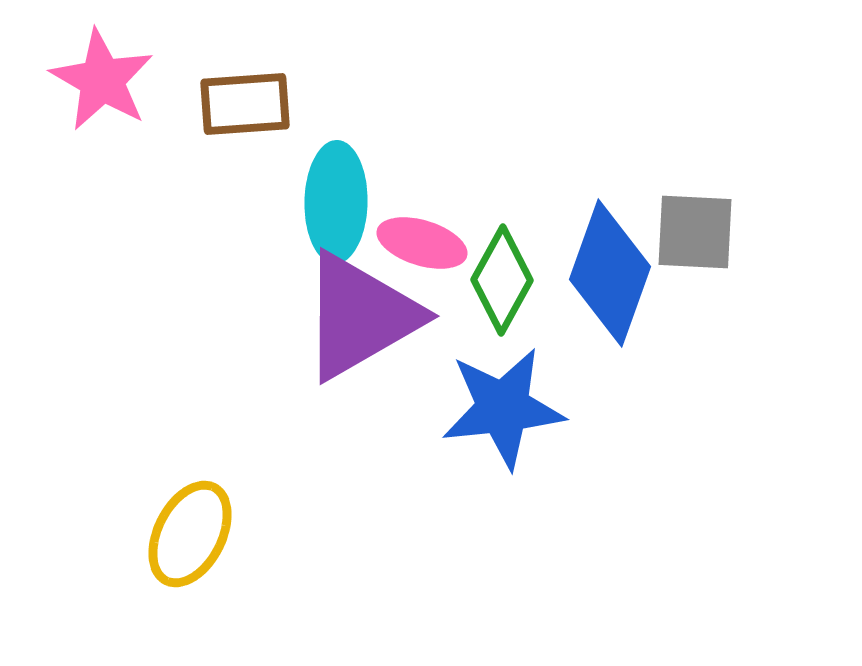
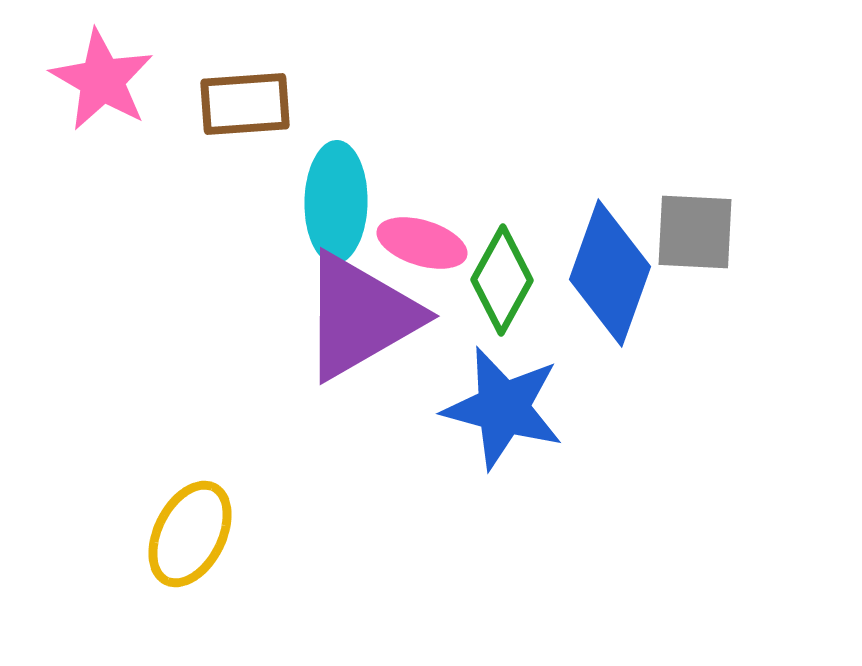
blue star: rotated 21 degrees clockwise
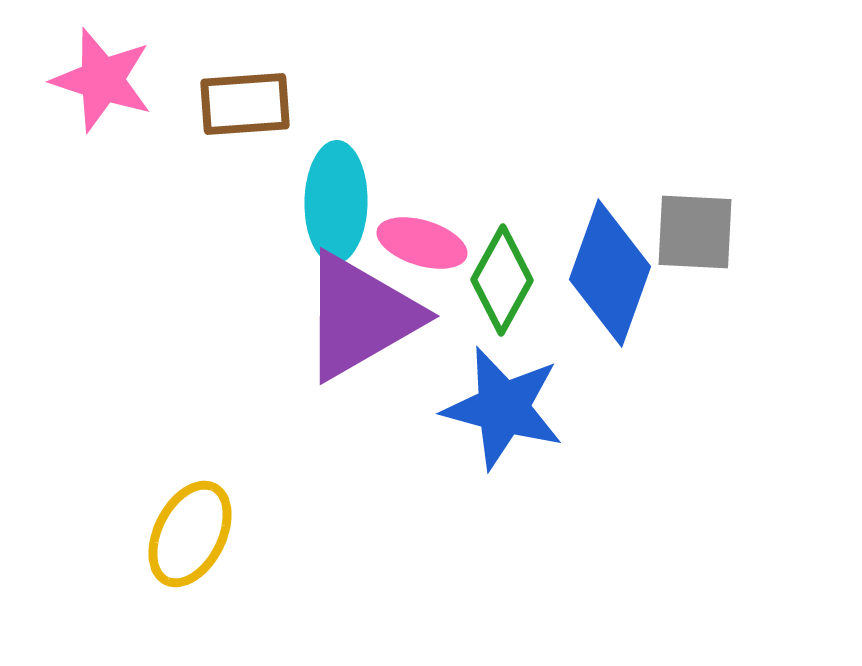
pink star: rotated 12 degrees counterclockwise
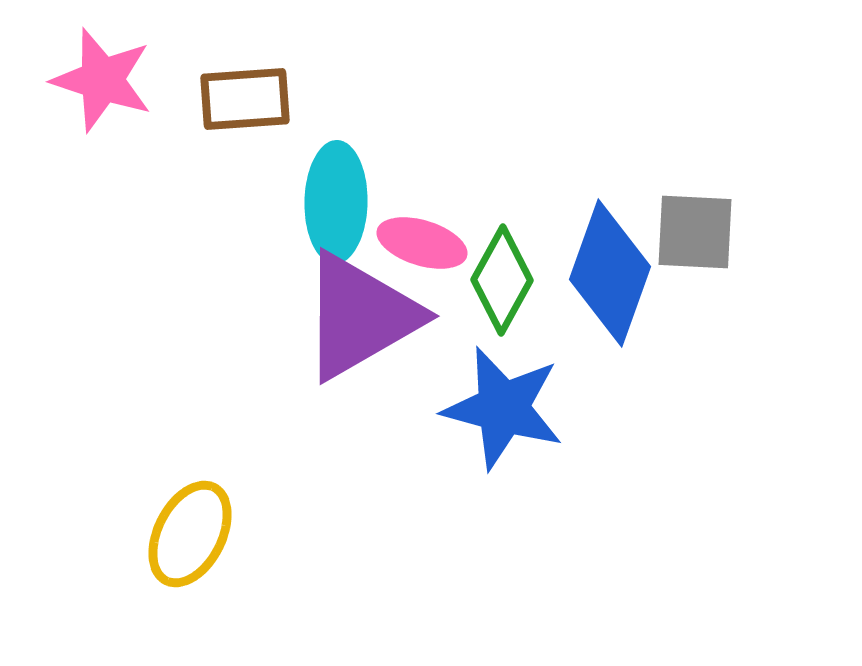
brown rectangle: moved 5 px up
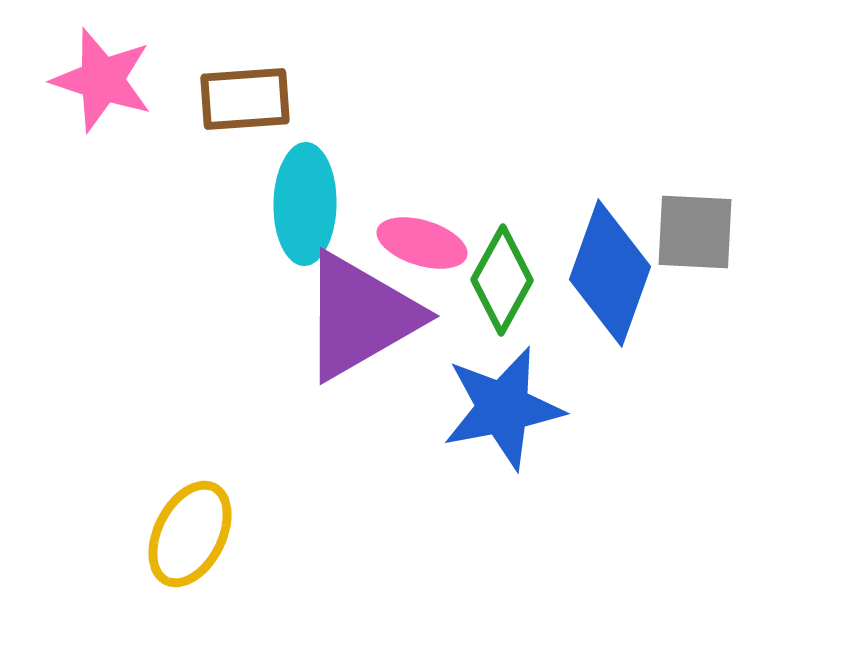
cyan ellipse: moved 31 px left, 2 px down
blue star: rotated 26 degrees counterclockwise
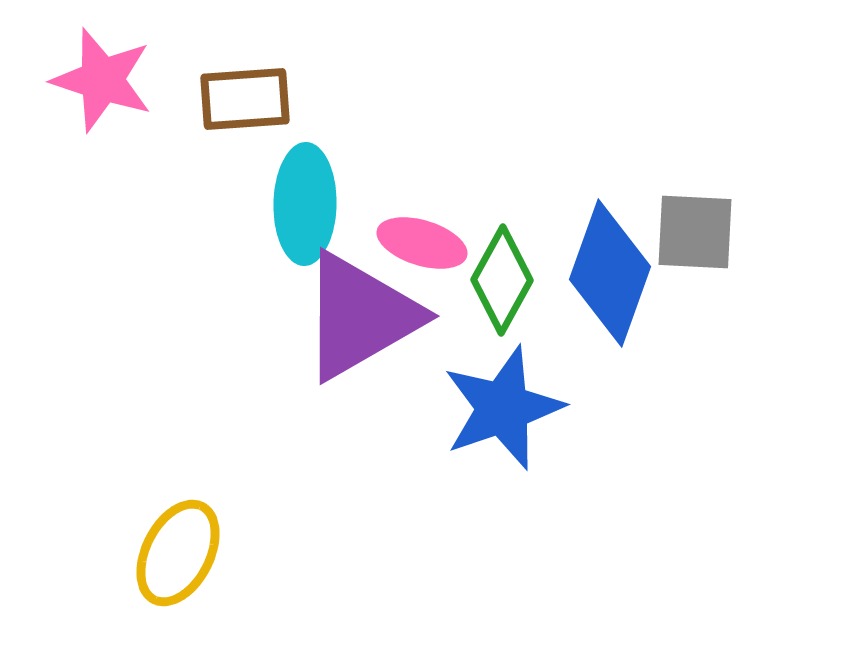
blue star: rotated 8 degrees counterclockwise
yellow ellipse: moved 12 px left, 19 px down
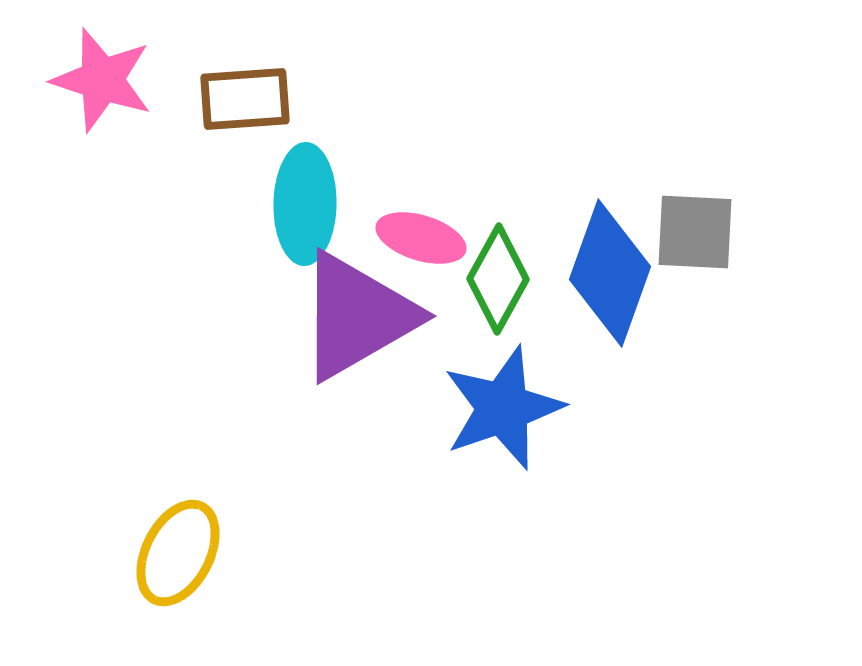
pink ellipse: moved 1 px left, 5 px up
green diamond: moved 4 px left, 1 px up
purple triangle: moved 3 px left
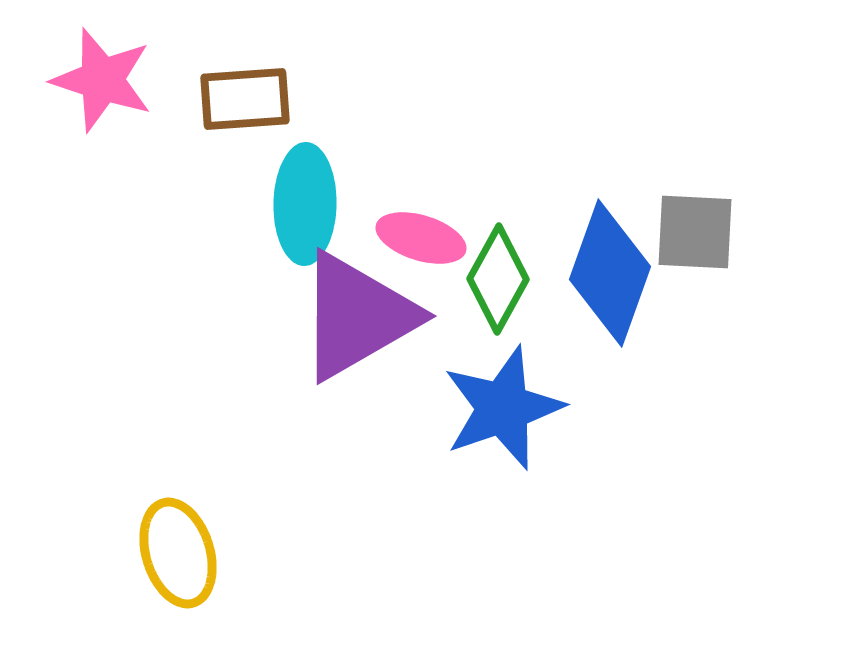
yellow ellipse: rotated 44 degrees counterclockwise
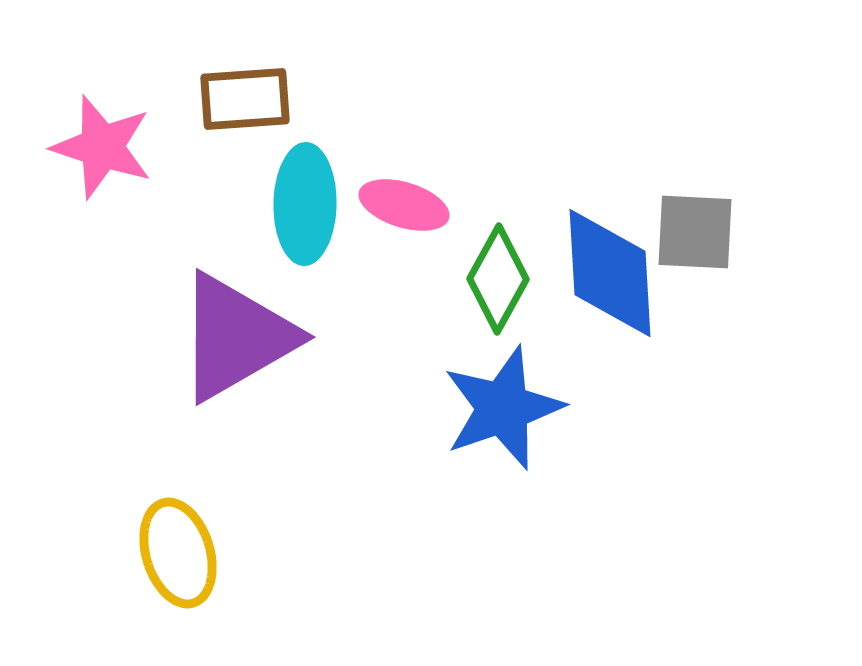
pink star: moved 67 px down
pink ellipse: moved 17 px left, 33 px up
blue diamond: rotated 23 degrees counterclockwise
purple triangle: moved 121 px left, 21 px down
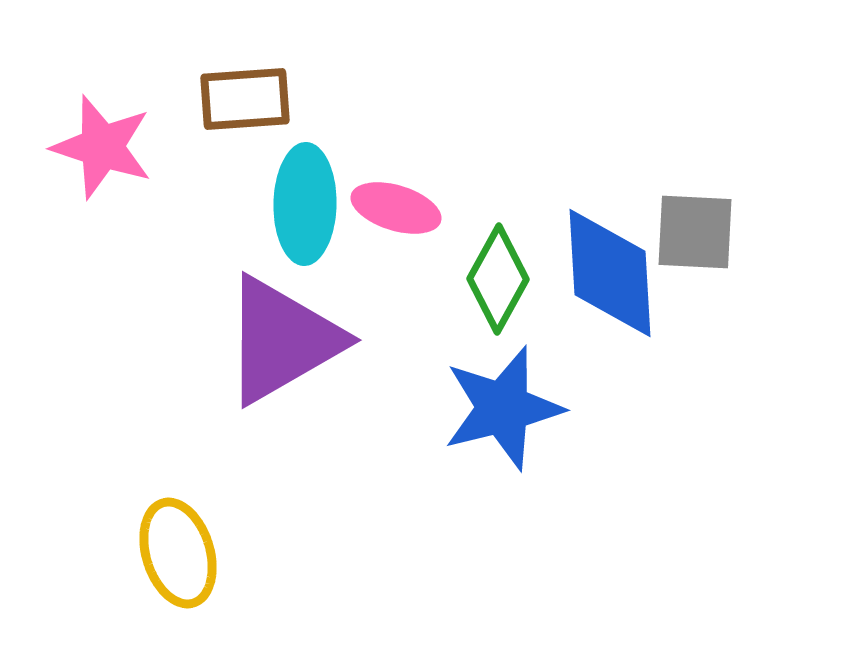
pink ellipse: moved 8 px left, 3 px down
purple triangle: moved 46 px right, 3 px down
blue star: rotated 5 degrees clockwise
